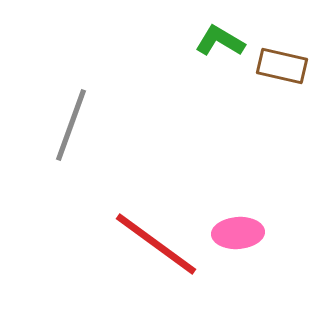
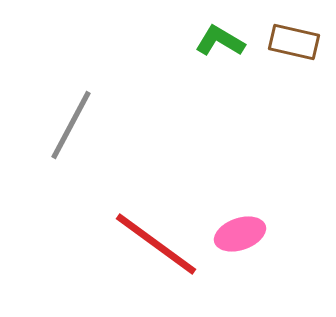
brown rectangle: moved 12 px right, 24 px up
gray line: rotated 8 degrees clockwise
pink ellipse: moved 2 px right, 1 px down; rotated 15 degrees counterclockwise
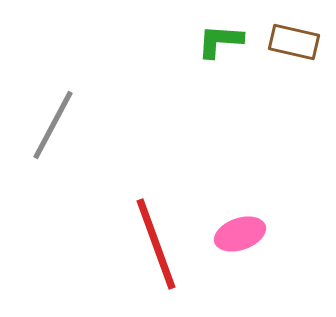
green L-shape: rotated 27 degrees counterclockwise
gray line: moved 18 px left
red line: rotated 34 degrees clockwise
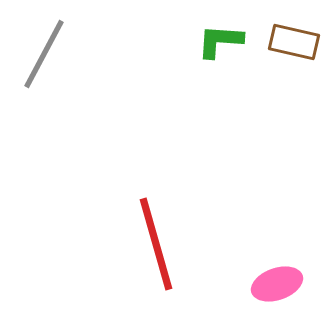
gray line: moved 9 px left, 71 px up
pink ellipse: moved 37 px right, 50 px down
red line: rotated 4 degrees clockwise
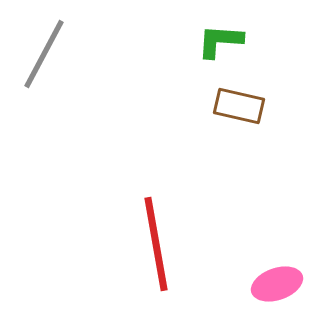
brown rectangle: moved 55 px left, 64 px down
red line: rotated 6 degrees clockwise
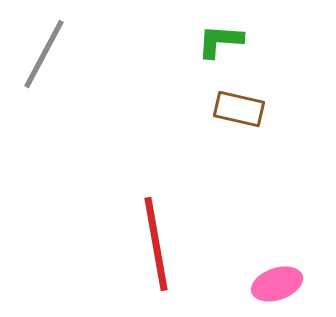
brown rectangle: moved 3 px down
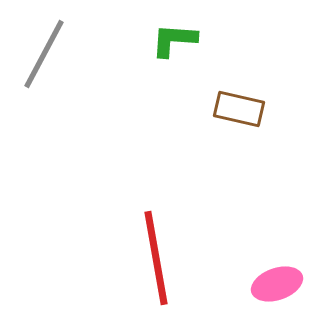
green L-shape: moved 46 px left, 1 px up
red line: moved 14 px down
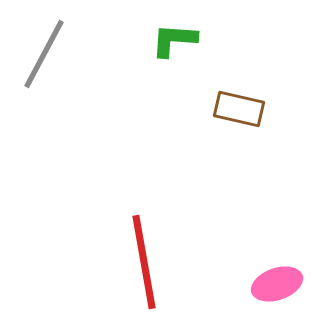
red line: moved 12 px left, 4 px down
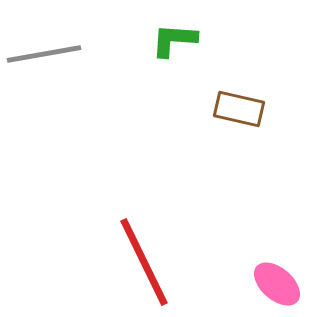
gray line: rotated 52 degrees clockwise
red line: rotated 16 degrees counterclockwise
pink ellipse: rotated 60 degrees clockwise
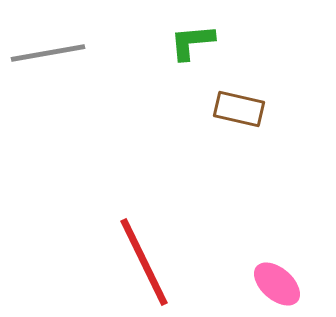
green L-shape: moved 18 px right, 2 px down; rotated 9 degrees counterclockwise
gray line: moved 4 px right, 1 px up
